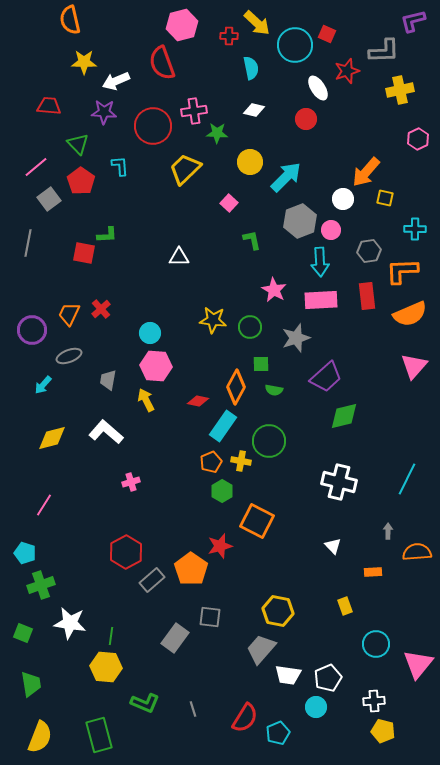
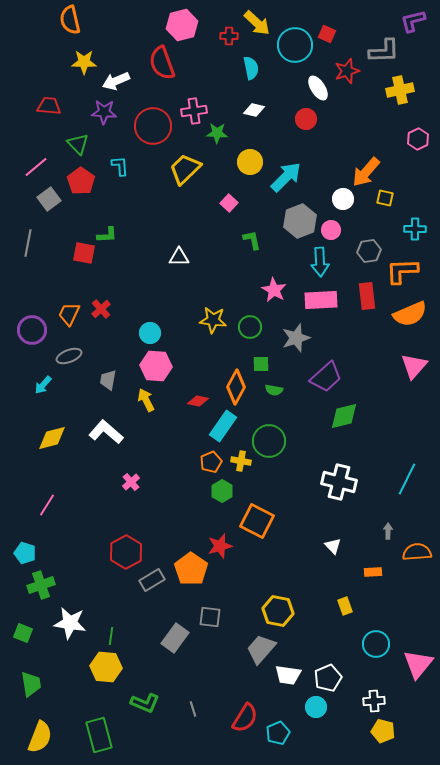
pink cross at (131, 482): rotated 24 degrees counterclockwise
pink line at (44, 505): moved 3 px right
gray rectangle at (152, 580): rotated 10 degrees clockwise
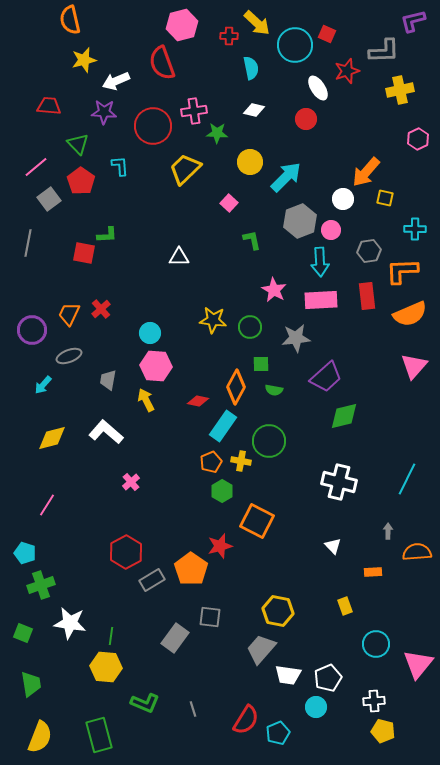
yellow star at (84, 62): moved 2 px up; rotated 15 degrees counterclockwise
gray star at (296, 338): rotated 12 degrees clockwise
red semicircle at (245, 718): moved 1 px right, 2 px down
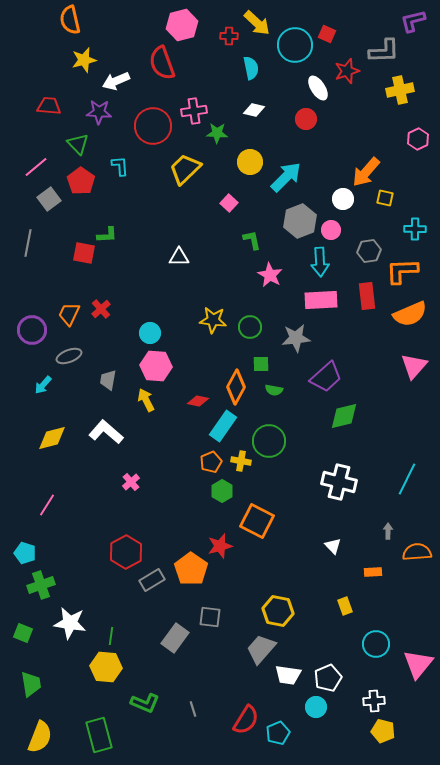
purple star at (104, 112): moved 5 px left
pink star at (274, 290): moved 4 px left, 15 px up
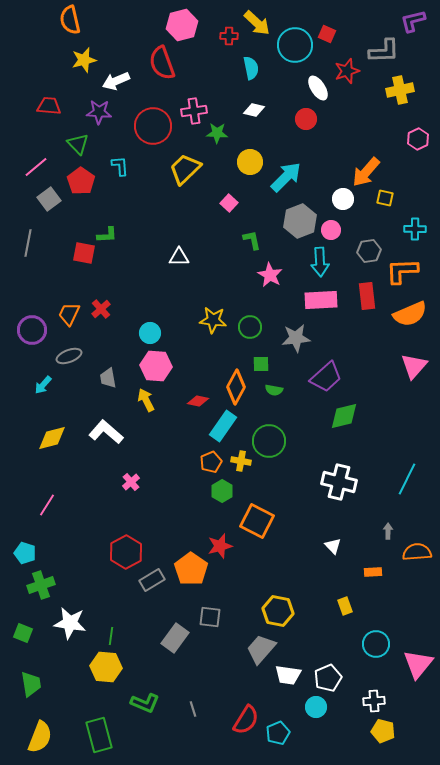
gray trapezoid at (108, 380): moved 2 px up; rotated 20 degrees counterclockwise
